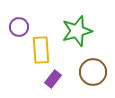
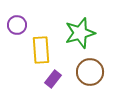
purple circle: moved 2 px left, 2 px up
green star: moved 3 px right, 2 px down
brown circle: moved 3 px left
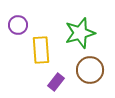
purple circle: moved 1 px right
brown circle: moved 2 px up
purple rectangle: moved 3 px right, 3 px down
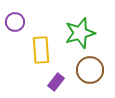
purple circle: moved 3 px left, 3 px up
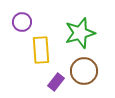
purple circle: moved 7 px right
brown circle: moved 6 px left, 1 px down
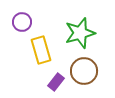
yellow rectangle: rotated 12 degrees counterclockwise
